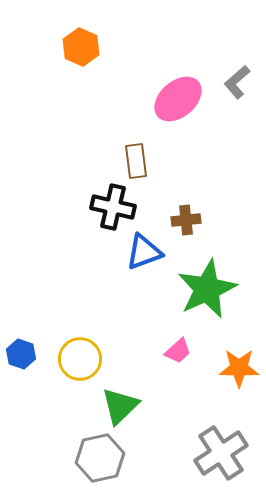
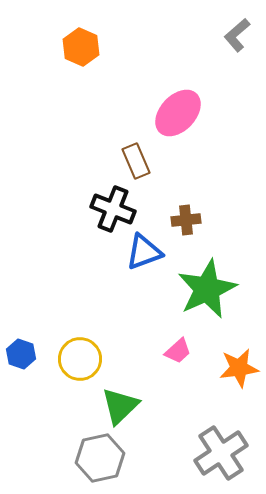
gray L-shape: moved 47 px up
pink ellipse: moved 14 px down; rotated 6 degrees counterclockwise
brown rectangle: rotated 16 degrees counterclockwise
black cross: moved 2 px down; rotated 9 degrees clockwise
orange star: rotated 9 degrees counterclockwise
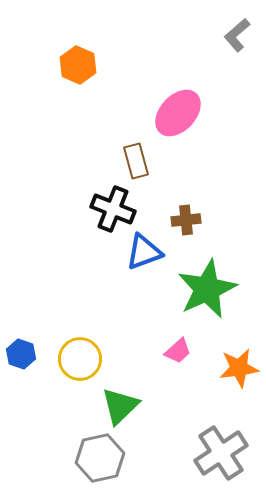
orange hexagon: moved 3 px left, 18 px down
brown rectangle: rotated 8 degrees clockwise
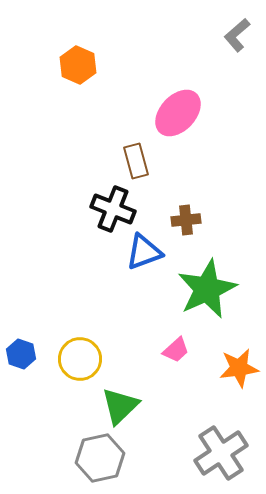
pink trapezoid: moved 2 px left, 1 px up
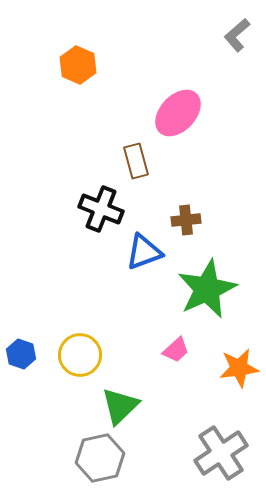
black cross: moved 12 px left
yellow circle: moved 4 px up
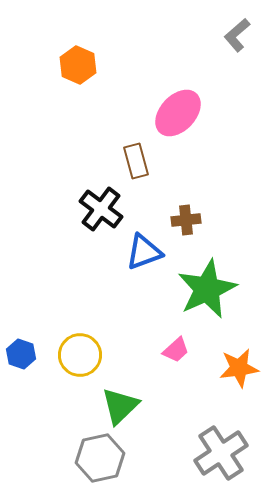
black cross: rotated 15 degrees clockwise
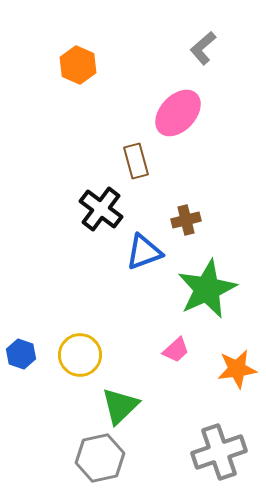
gray L-shape: moved 34 px left, 13 px down
brown cross: rotated 8 degrees counterclockwise
orange star: moved 2 px left, 1 px down
gray cross: moved 2 px left, 1 px up; rotated 14 degrees clockwise
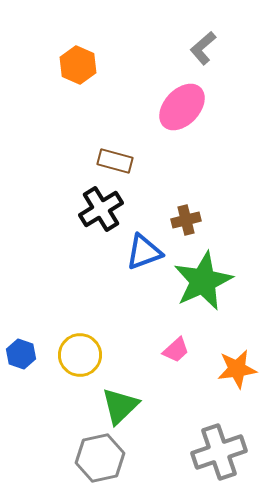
pink ellipse: moved 4 px right, 6 px up
brown rectangle: moved 21 px left; rotated 60 degrees counterclockwise
black cross: rotated 21 degrees clockwise
green star: moved 4 px left, 8 px up
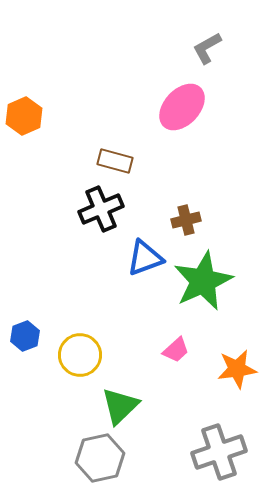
gray L-shape: moved 4 px right; rotated 12 degrees clockwise
orange hexagon: moved 54 px left, 51 px down; rotated 12 degrees clockwise
black cross: rotated 9 degrees clockwise
blue triangle: moved 1 px right, 6 px down
blue hexagon: moved 4 px right, 18 px up; rotated 20 degrees clockwise
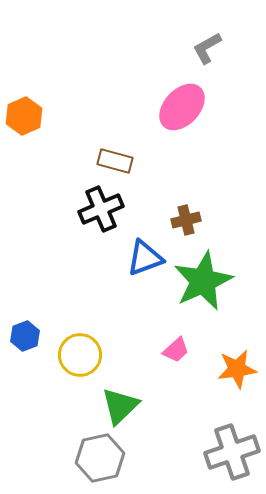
gray cross: moved 13 px right
